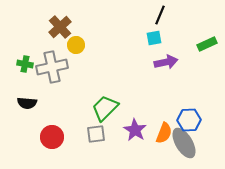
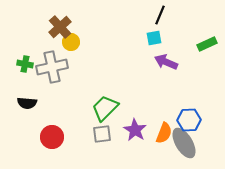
yellow circle: moved 5 px left, 3 px up
purple arrow: rotated 145 degrees counterclockwise
gray square: moved 6 px right
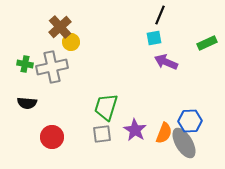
green rectangle: moved 1 px up
green trapezoid: moved 1 px right, 1 px up; rotated 28 degrees counterclockwise
blue hexagon: moved 1 px right, 1 px down
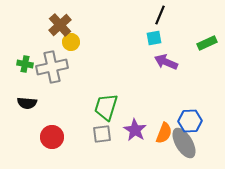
brown cross: moved 2 px up
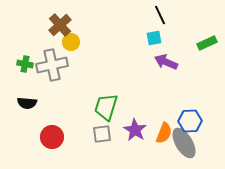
black line: rotated 48 degrees counterclockwise
gray cross: moved 2 px up
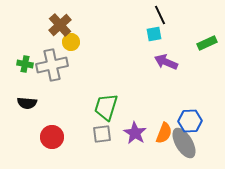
cyan square: moved 4 px up
purple star: moved 3 px down
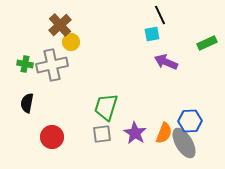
cyan square: moved 2 px left
black semicircle: rotated 96 degrees clockwise
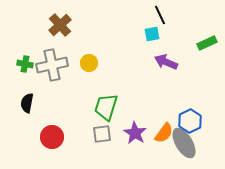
yellow circle: moved 18 px right, 21 px down
blue hexagon: rotated 25 degrees counterclockwise
orange semicircle: rotated 15 degrees clockwise
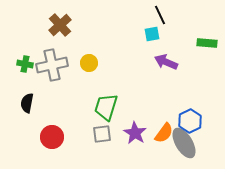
green rectangle: rotated 30 degrees clockwise
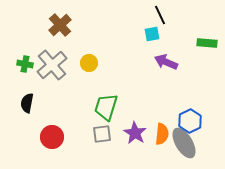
gray cross: rotated 28 degrees counterclockwise
orange semicircle: moved 2 px left, 1 px down; rotated 30 degrees counterclockwise
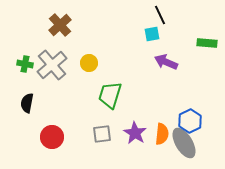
green trapezoid: moved 4 px right, 12 px up
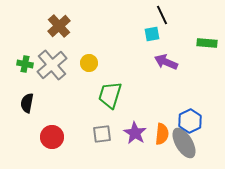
black line: moved 2 px right
brown cross: moved 1 px left, 1 px down
